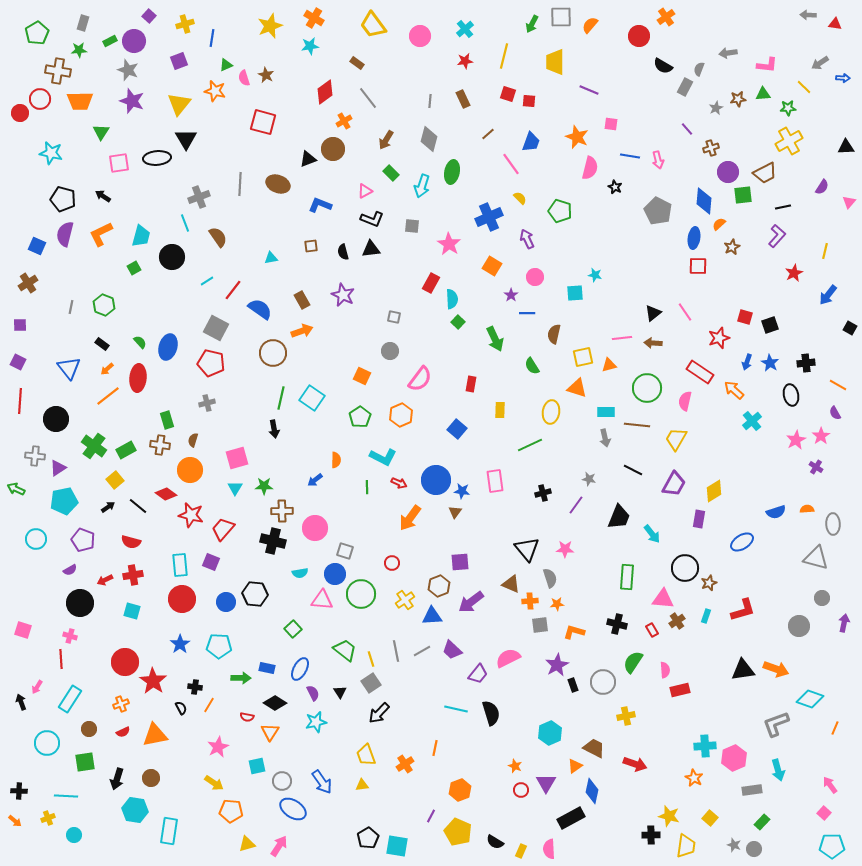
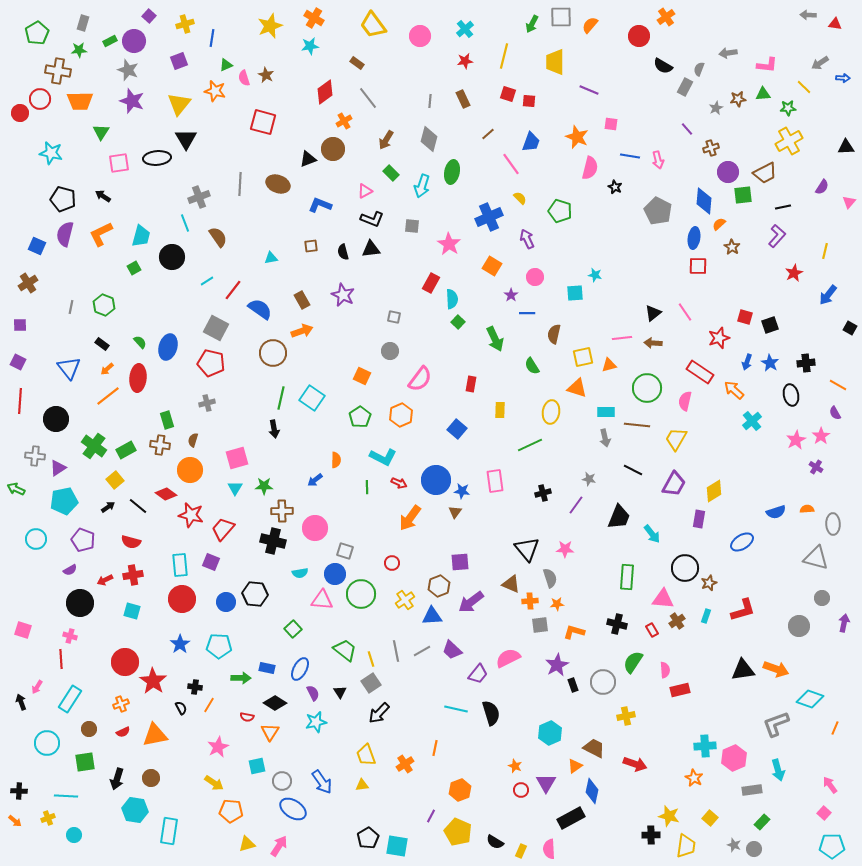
brown star at (732, 247): rotated 14 degrees counterclockwise
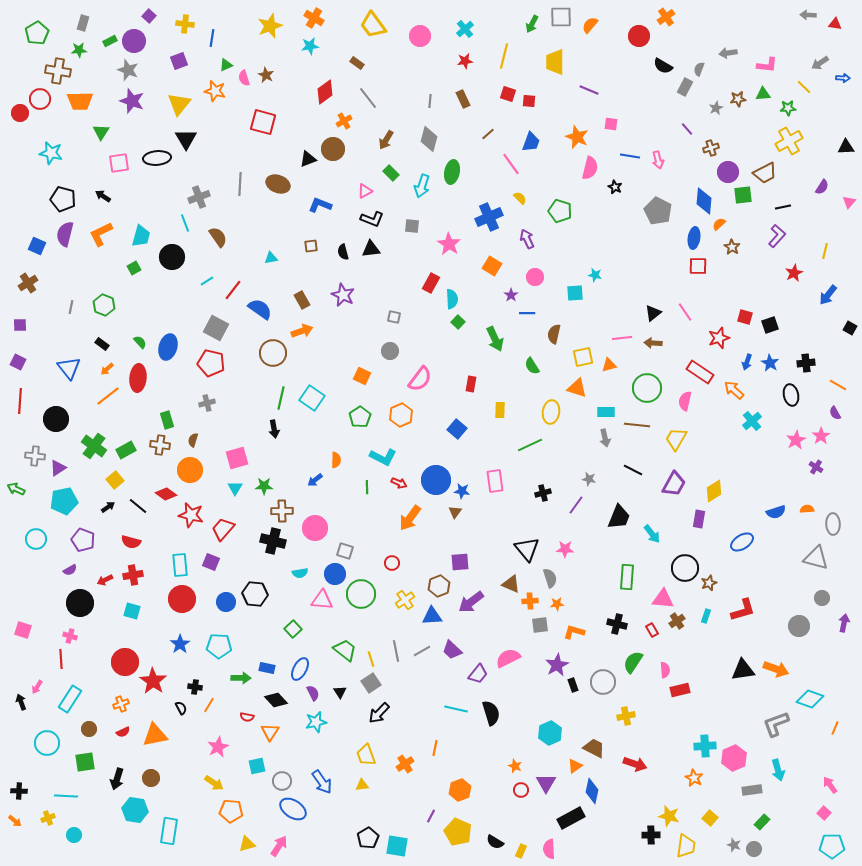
yellow cross at (185, 24): rotated 24 degrees clockwise
black diamond at (275, 703): moved 1 px right, 3 px up; rotated 15 degrees clockwise
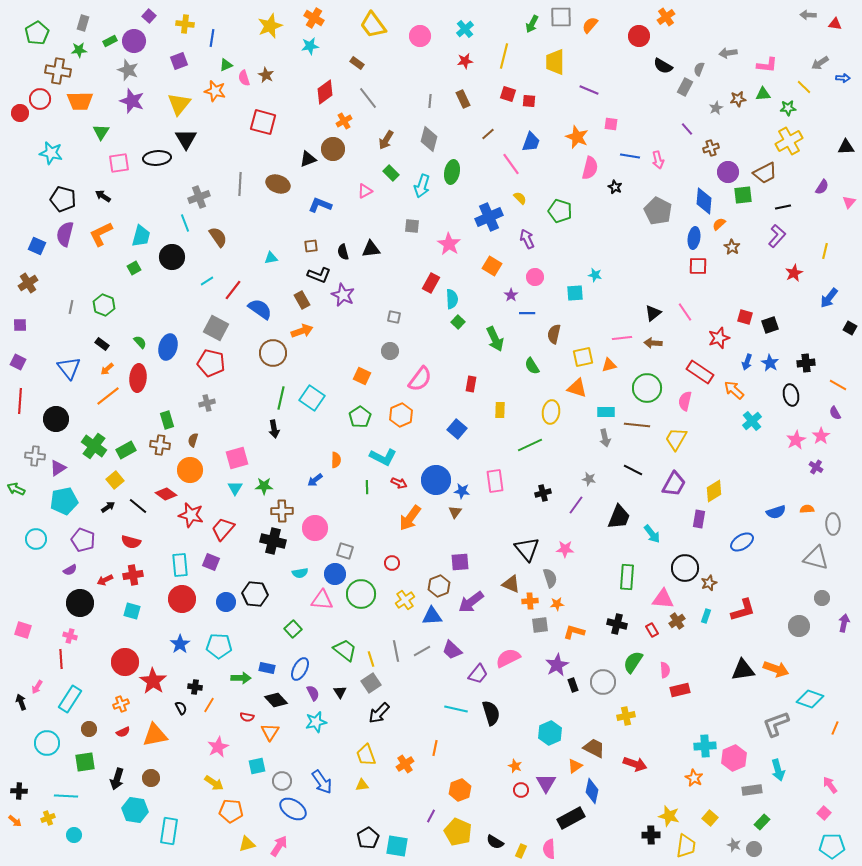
black L-shape at (372, 219): moved 53 px left, 56 px down
blue arrow at (828, 295): moved 1 px right, 3 px down
